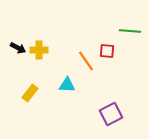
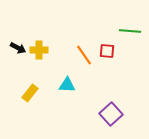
orange line: moved 2 px left, 6 px up
purple square: rotated 15 degrees counterclockwise
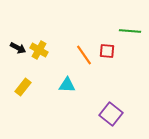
yellow cross: rotated 30 degrees clockwise
yellow rectangle: moved 7 px left, 6 px up
purple square: rotated 10 degrees counterclockwise
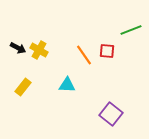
green line: moved 1 px right, 1 px up; rotated 25 degrees counterclockwise
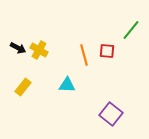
green line: rotated 30 degrees counterclockwise
orange line: rotated 20 degrees clockwise
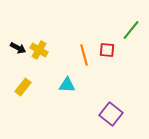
red square: moved 1 px up
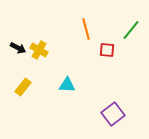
orange line: moved 2 px right, 26 px up
purple square: moved 2 px right; rotated 15 degrees clockwise
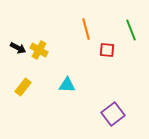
green line: rotated 60 degrees counterclockwise
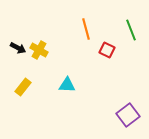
red square: rotated 21 degrees clockwise
purple square: moved 15 px right, 1 px down
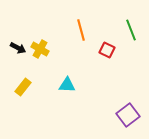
orange line: moved 5 px left, 1 px down
yellow cross: moved 1 px right, 1 px up
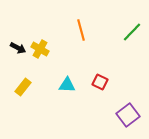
green line: moved 1 px right, 2 px down; rotated 65 degrees clockwise
red square: moved 7 px left, 32 px down
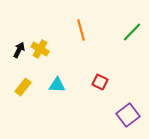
black arrow: moved 1 px right, 2 px down; rotated 91 degrees counterclockwise
cyan triangle: moved 10 px left
